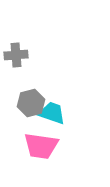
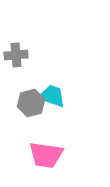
cyan trapezoid: moved 17 px up
pink trapezoid: moved 5 px right, 9 px down
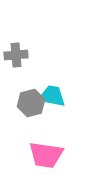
cyan trapezoid: rotated 8 degrees counterclockwise
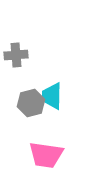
cyan trapezoid: rotated 100 degrees counterclockwise
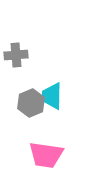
gray hexagon: rotated 8 degrees counterclockwise
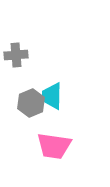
pink trapezoid: moved 8 px right, 9 px up
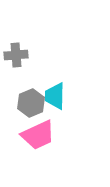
cyan trapezoid: moved 3 px right
pink trapezoid: moved 16 px left, 11 px up; rotated 33 degrees counterclockwise
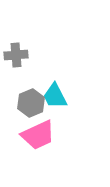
cyan trapezoid: rotated 28 degrees counterclockwise
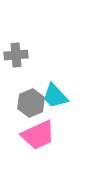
cyan trapezoid: rotated 16 degrees counterclockwise
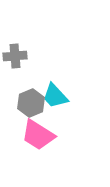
gray cross: moved 1 px left, 1 px down
pink trapezoid: rotated 57 degrees clockwise
